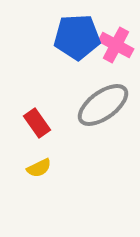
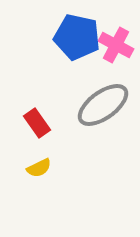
blue pentagon: rotated 15 degrees clockwise
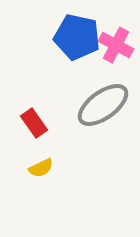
red rectangle: moved 3 px left
yellow semicircle: moved 2 px right
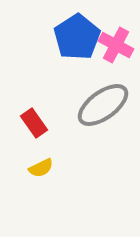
blue pentagon: rotated 27 degrees clockwise
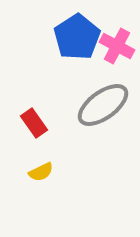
pink cross: moved 1 px right, 1 px down
yellow semicircle: moved 4 px down
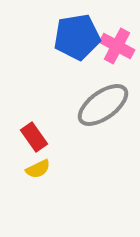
blue pentagon: rotated 24 degrees clockwise
red rectangle: moved 14 px down
yellow semicircle: moved 3 px left, 3 px up
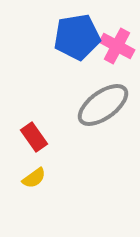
yellow semicircle: moved 4 px left, 9 px down; rotated 10 degrees counterclockwise
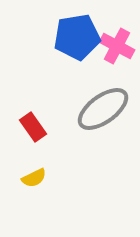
gray ellipse: moved 4 px down
red rectangle: moved 1 px left, 10 px up
yellow semicircle: rotated 10 degrees clockwise
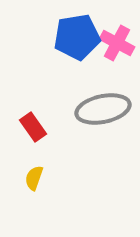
pink cross: moved 3 px up
gray ellipse: rotated 24 degrees clockwise
yellow semicircle: rotated 135 degrees clockwise
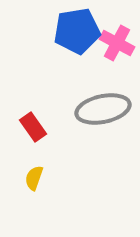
blue pentagon: moved 6 px up
